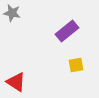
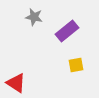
gray star: moved 22 px right, 4 px down
red triangle: moved 1 px down
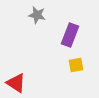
gray star: moved 3 px right, 2 px up
purple rectangle: moved 3 px right, 4 px down; rotated 30 degrees counterclockwise
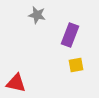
red triangle: rotated 20 degrees counterclockwise
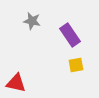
gray star: moved 5 px left, 6 px down
purple rectangle: rotated 55 degrees counterclockwise
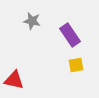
red triangle: moved 2 px left, 3 px up
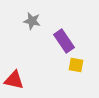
purple rectangle: moved 6 px left, 6 px down
yellow square: rotated 21 degrees clockwise
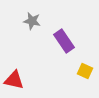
yellow square: moved 9 px right, 6 px down; rotated 14 degrees clockwise
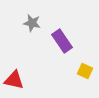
gray star: moved 2 px down
purple rectangle: moved 2 px left
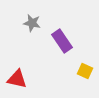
red triangle: moved 3 px right, 1 px up
